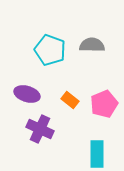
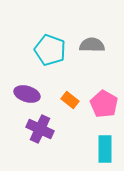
pink pentagon: rotated 20 degrees counterclockwise
cyan rectangle: moved 8 px right, 5 px up
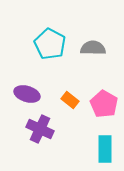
gray semicircle: moved 1 px right, 3 px down
cyan pentagon: moved 6 px up; rotated 8 degrees clockwise
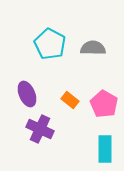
purple ellipse: rotated 50 degrees clockwise
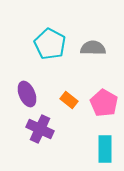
orange rectangle: moved 1 px left
pink pentagon: moved 1 px up
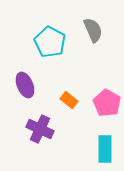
cyan pentagon: moved 2 px up
gray semicircle: moved 18 px up; rotated 65 degrees clockwise
purple ellipse: moved 2 px left, 9 px up
pink pentagon: moved 3 px right
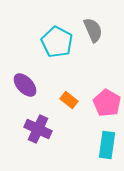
cyan pentagon: moved 7 px right
purple ellipse: rotated 20 degrees counterclockwise
purple cross: moved 2 px left
cyan rectangle: moved 2 px right, 4 px up; rotated 8 degrees clockwise
